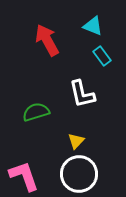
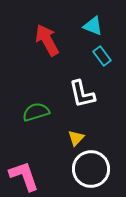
yellow triangle: moved 3 px up
white circle: moved 12 px right, 5 px up
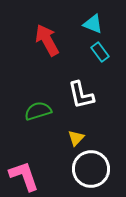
cyan triangle: moved 2 px up
cyan rectangle: moved 2 px left, 4 px up
white L-shape: moved 1 px left, 1 px down
green semicircle: moved 2 px right, 1 px up
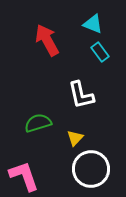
green semicircle: moved 12 px down
yellow triangle: moved 1 px left
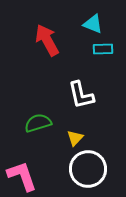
cyan rectangle: moved 3 px right, 3 px up; rotated 54 degrees counterclockwise
white circle: moved 3 px left
pink L-shape: moved 2 px left
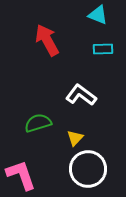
cyan triangle: moved 5 px right, 9 px up
white L-shape: rotated 140 degrees clockwise
pink L-shape: moved 1 px left, 1 px up
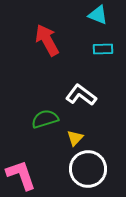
green semicircle: moved 7 px right, 4 px up
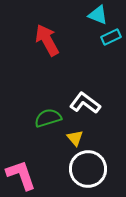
cyan rectangle: moved 8 px right, 12 px up; rotated 24 degrees counterclockwise
white L-shape: moved 4 px right, 8 px down
green semicircle: moved 3 px right, 1 px up
yellow triangle: rotated 24 degrees counterclockwise
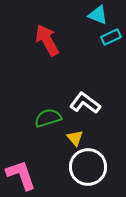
white circle: moved 2 px up
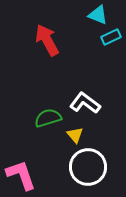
yellow triangle: moved 3 px up
